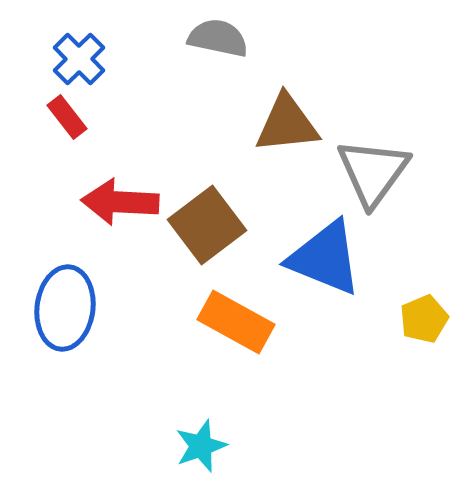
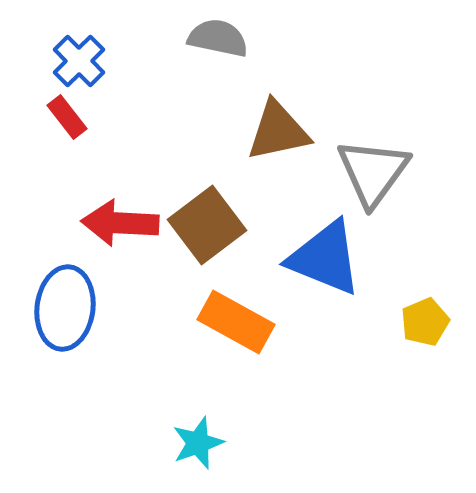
blue cross: moved 2 px down
brown triangle: moved 9 px left, 7 px down; rotated 6 degrees counterclockwise
red arrow: moved 21 px down
yellow pentagon: moved 1 px right, 3 px down
cyan star: moved 3 px left, 3 px up
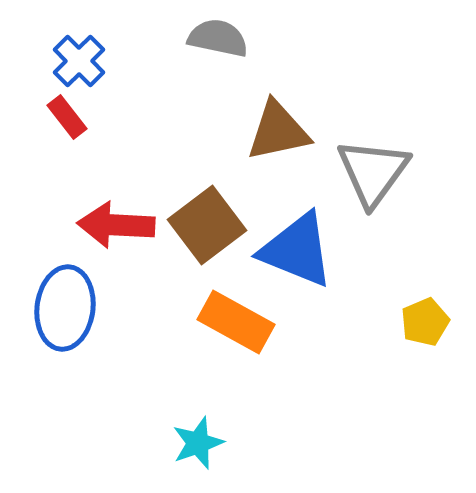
red arrow: moved 4 px left, 2 px down
blue triangle: moved 28 px left, 8 px up
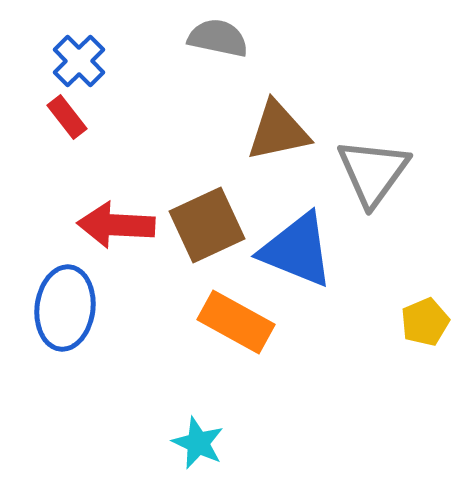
brown square: rotated 12 degrees clockwise
cyan star: rotated 28 degrees counterclockwise
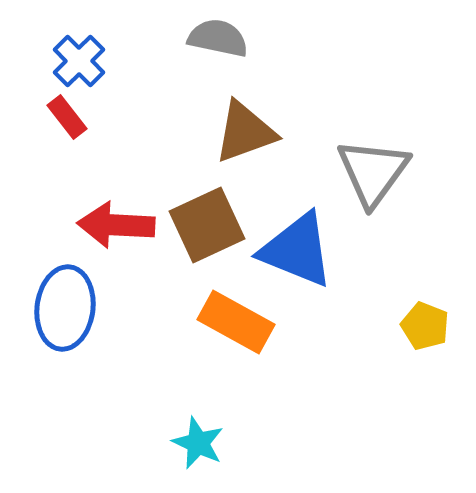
brown triangle: moved 33 px left, 1 px down; rotated 8 degrees counterclockwise
yellow pentagon: moved 4 px down; rotated 27 degrees counterclockwise
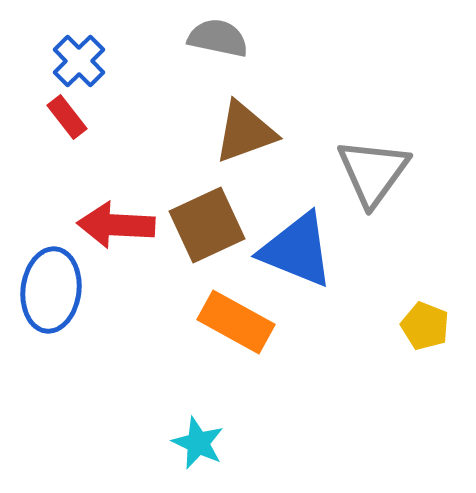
blue ellipse: moved 14 px left, 18 px up
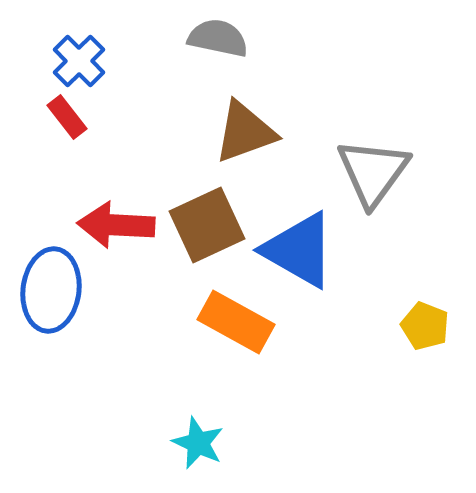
blue triangle: moved 2 px right; rotated 8 degrees clockwise
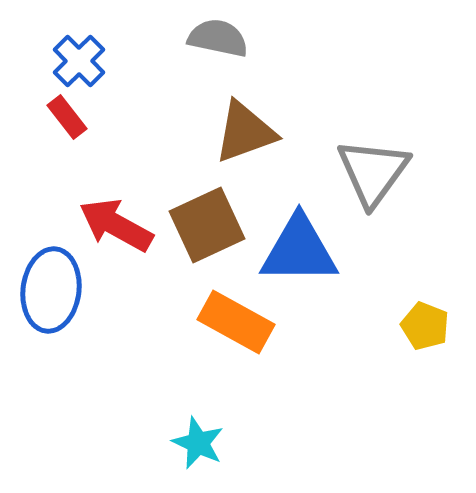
red arrow: rotated 26 degrees clockwise
blue triangle: rotated 30 degrees counterclockwise
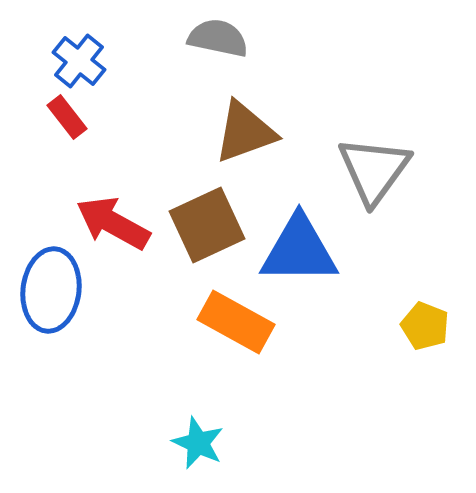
blue cross: rotated 6 degrees counterclockwise
gray triangle: moved 1 px right, 2 px up
red arrow: moved 3 px left, 2 px up
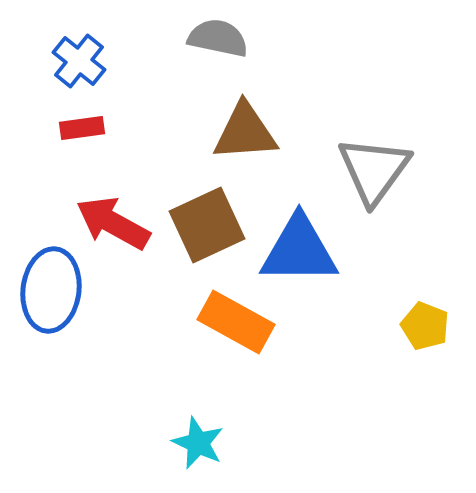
red rectangle: moved 15 px right, 11 px down; rotated 60 degrees counterclockwise
brown triangle: rotated 16 degrees clockwise
